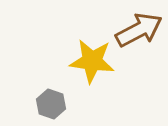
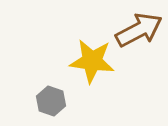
gray hexagon: moved 3 px up
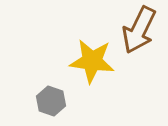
brown arrow: rotated 144 degrees clockwise
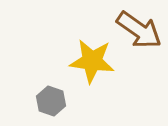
brown arrow: rotated 81 degrees counterclockwise
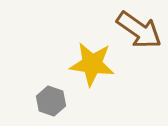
yellow star: moved 3 px down
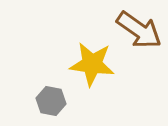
gray hexagon: rotated 8 degrees counterclockwise
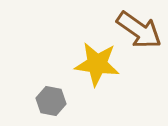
yellow star: moved 5 px right
